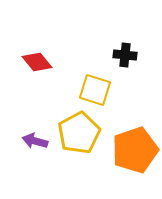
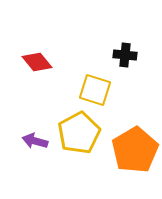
orange pentagon: rotated 12 degrees counterclockwise
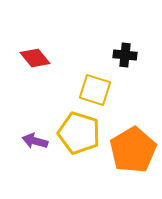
red diamond: moved 2 px left, 4 px up
yellow pentagon: rotated 27 degrees counterclockwise
orange pentagon: moved 2 px left
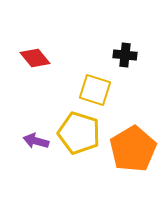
purple arrow: moved 1 px right
orange pentagon: moved 1 px up
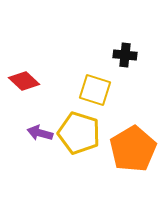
red diamond: moved 11 px left, 23 px down; rotated 8 degrees counterclockwise
purple arrow: moved 4 px right, 8 px up
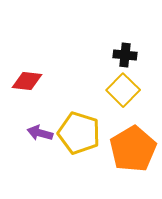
red diamond: moved 3 px right; rotated 36 degrees counterclockwise
yellow square: moved 28 px right; rotated 28 degrees clockwise
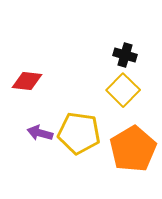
black cross: rotated 10 degrees clockwise
yellow pentagon: rotated 9 degrees counterclockwise
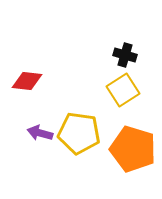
yellow square: rotated 12 degrees clockwise
orange pentagon: rotated 24 degrees counterclockwise
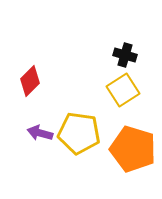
red diamond: moved 3 px right; rotated 52 degrees counterclockwise
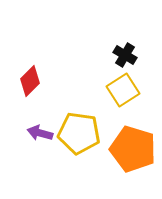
black cross: rotated 15 degrees clockwise
